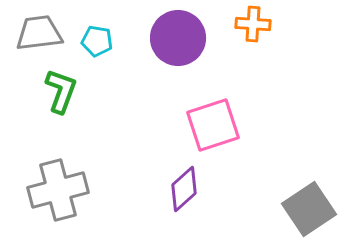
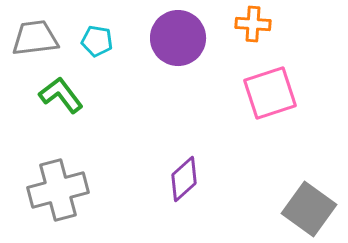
gray trapezoid: moved 4 px left, 5 px down
green L-shape: moved 4 px down; rotated 57 degrees counterclockwise
pink square: moved 57 px right, 32 px up
purple diamond: moved 10 px up
gray square: rotated 20 degrees counterclockwise
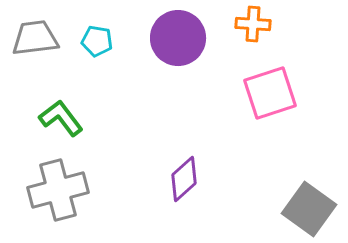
green L-shape: moved 23 px down
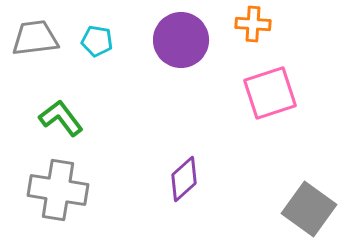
purple circle: moved 3 px right, 2 px down
gray cross: rotated 24 degrees clockwise
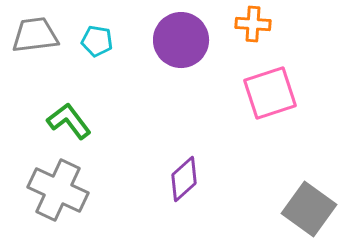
gray trapezoid: moved 3 px up
green L-shape: moved 8 px right, 3 px down
gray cross: rotated 16 degrees clockwise
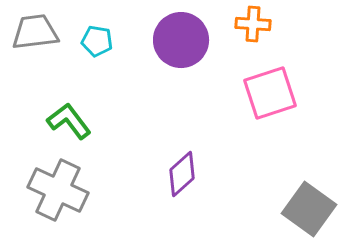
gray trapezoid: moved 3 px up
purple diamond: moved 2 px left, 5 px up
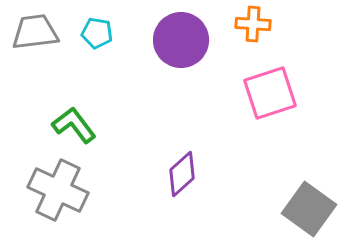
cyan pentagon: moved 8 px up
green L-shape: moved 5 px right, 4 px down
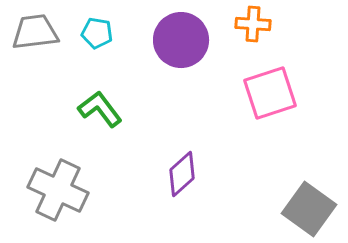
green L-shape: moved 26 px right, 16 px up
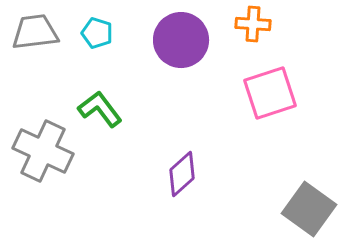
cyan pentagon: rotated 8 degrees clockwise
gray cross: moved 15 px left, 39 px up
